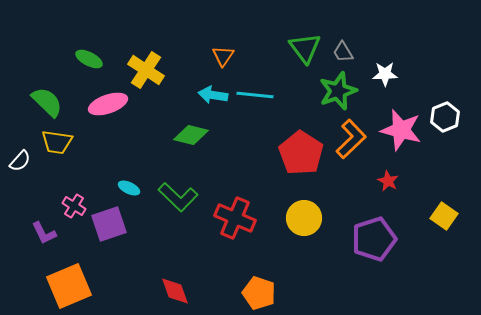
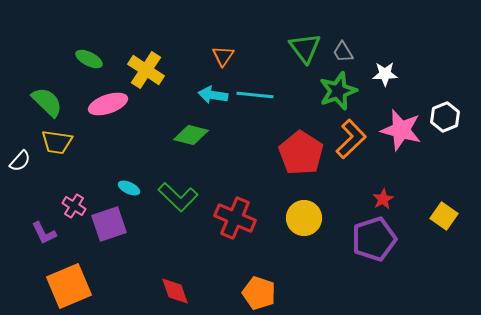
red star: moved 5 px left, 18 px down; rotated 15 degrees clockwise
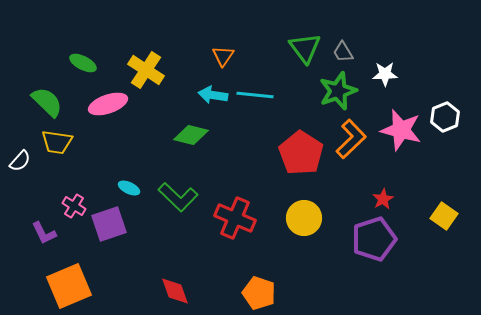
green ellipse: moved 6 px left, 4 px down
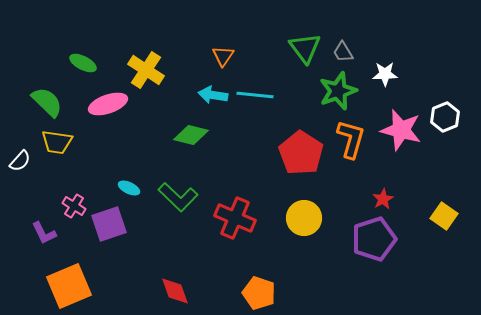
orange L-shape: rotated 30 degrees counterclockwise
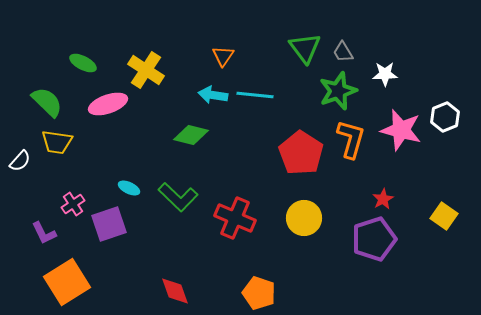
pink cross: moved 1 px left, 2 px up; rotated 25 degrees clockwise
orange square: moved 2 px left, 4 px up; rotated 9 degrees counterclockwise
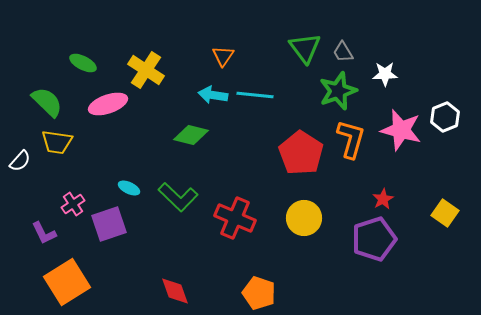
yellow square: moved 1 px right, 3 px up
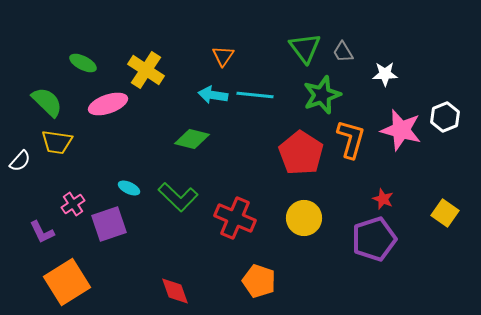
green star: moved 16 px left, 4 px down
green diamond: moved 1 px right, 4 px down
red star: rotated 20 degrees counterclockwise
purple L-shape: moved 2 px left, 1 px up
orange pentagon: moved 12 px up
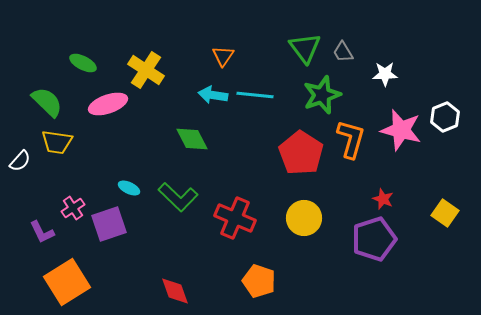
green diamond: rotated 48 degrees clockwise
pink cross: moved 4 px down
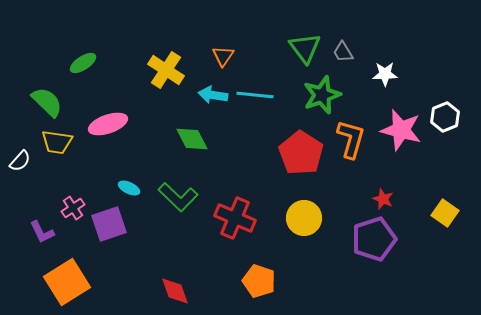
green ellipse: rotated 60 degrees counterclockwise
yellow cross: moved 20 px right
pink ellipse: moved 20 px down
